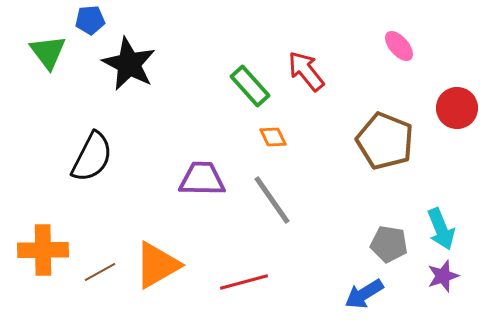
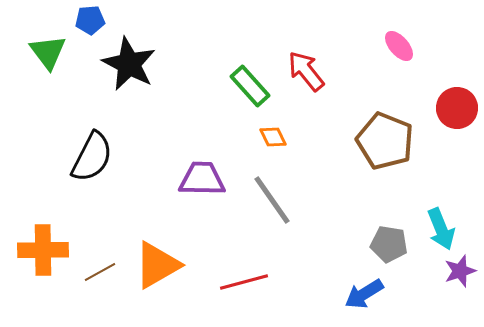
purple star: moved 17 px right, 5 px up
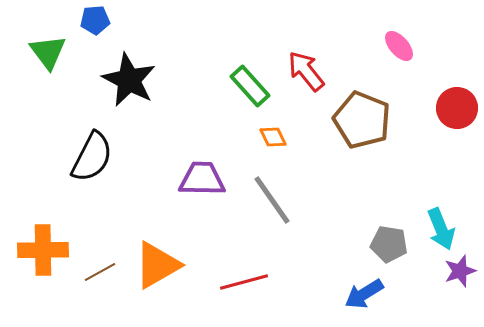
blue pentagon: moved 5 px right
black star: moved 16 px down
brown pentagon: moved 23 px left, 21 px up
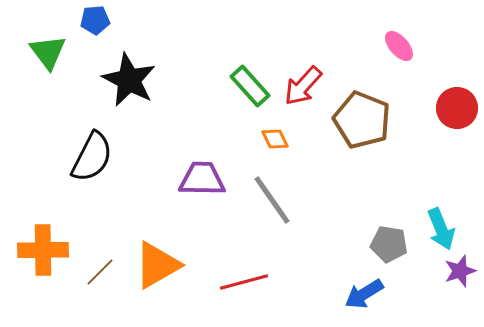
red arrow: moved 3 px left, 15 px down; rotated 99 degrees counterclockwise
orange diamond: moved 2 px right, 2 px down
brown line: rotated 16 degrees counterclockwise
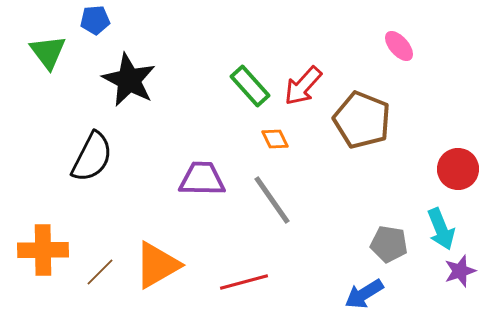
red circle: moved 1 px right, 61 px down
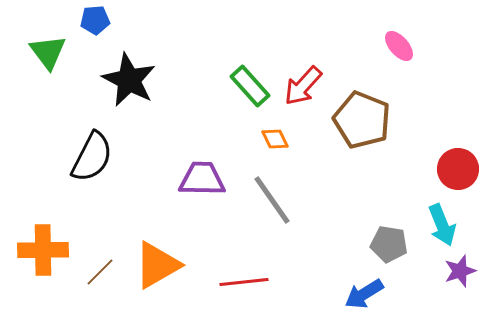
cyan arrow: moved 1 px right, 4 px up
red line: rotated 9 degrees clockwise
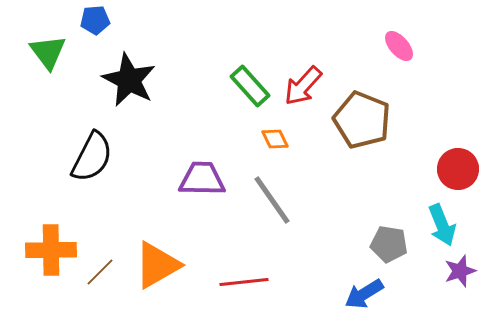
orange cross: moved 8 px right
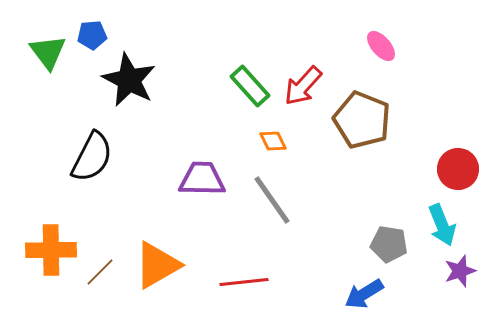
blue pentagon: moved 3 px left, 15 px down
pink ellipse: moved 18 px left
orange diamond: moved 2 px left, 2 px down
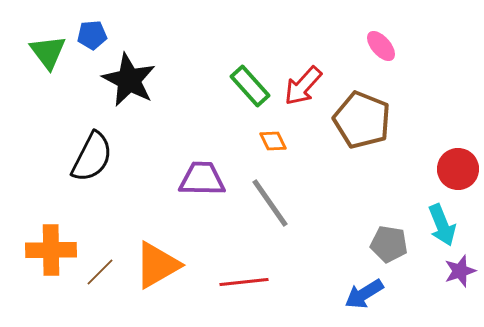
gray line: moved 2 px left, 3 px down
